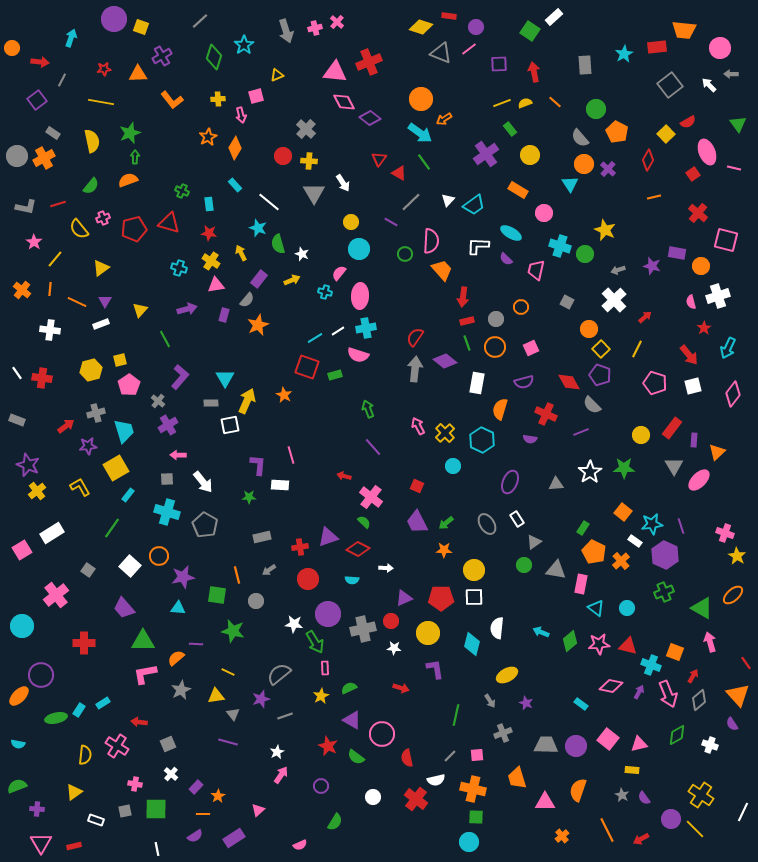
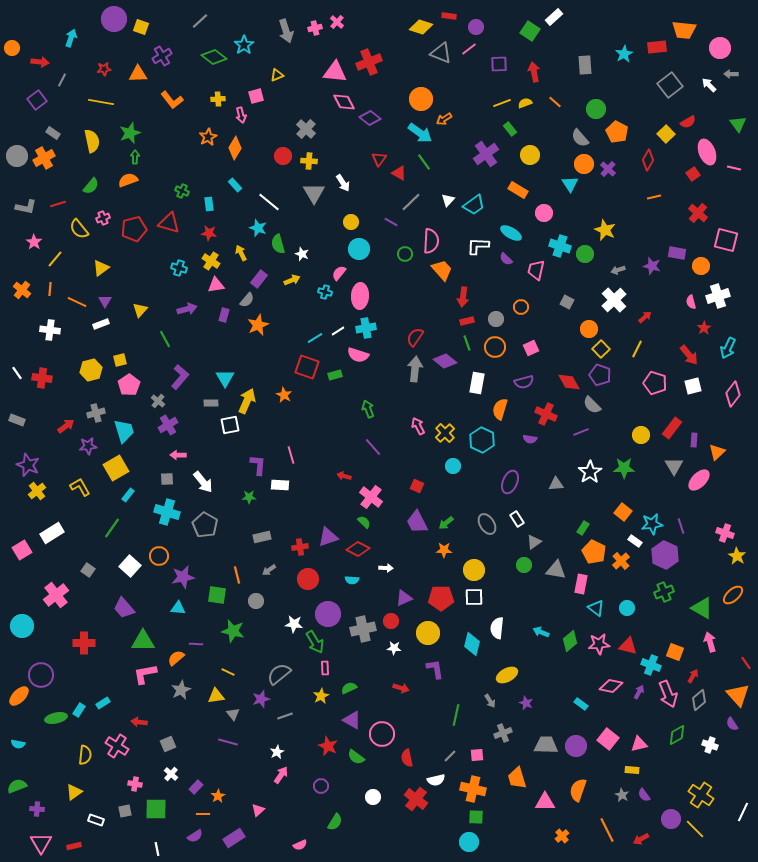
green diamond at (214, 57): rotated 70 degrees counterclockwise
purple semicircle at (644, 798): moved 3 px up
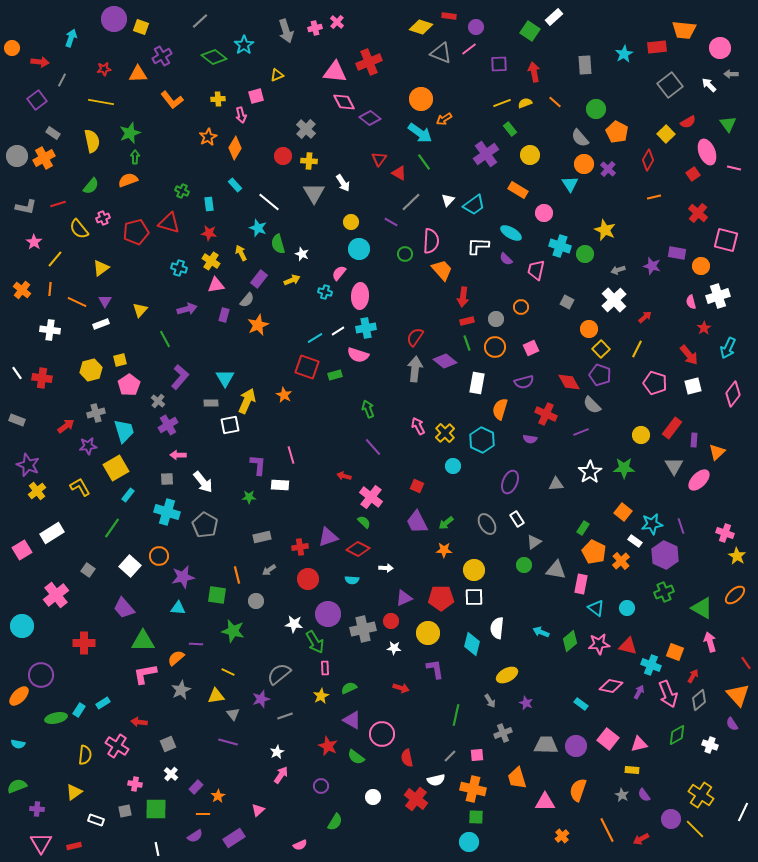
green triangle at (738, 124): moved 10 px left
red pentagon at (134, 229): moved 2 px right, 3 px down
orange ellipse at (733, 595): moved 2 px right
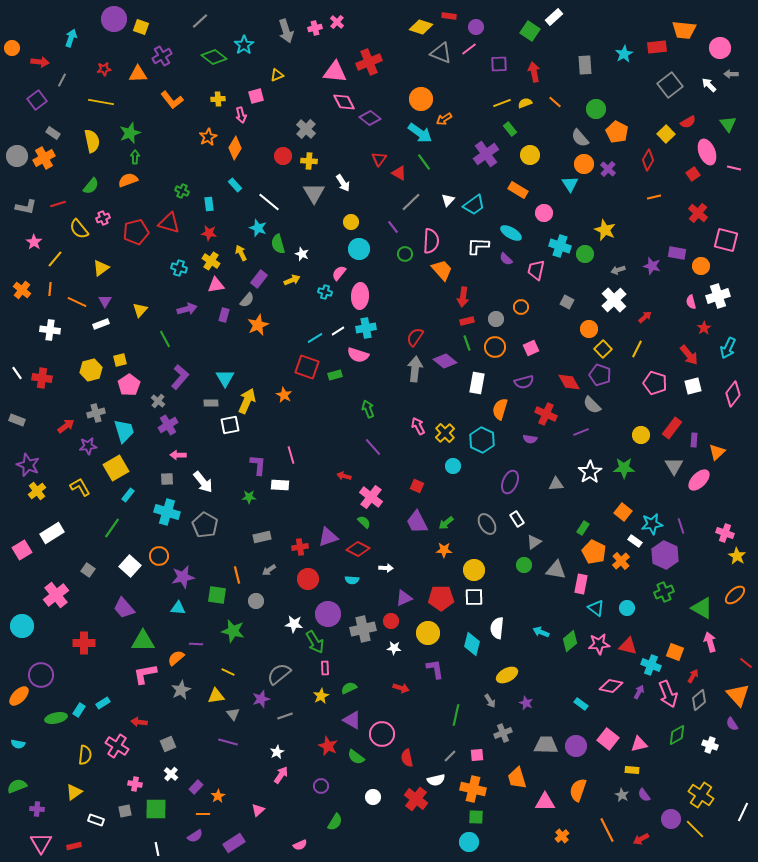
purple line at (391, 222): moved 2 px right, 5 px down; rotated 24 degrees clockwise
yellow square at (601, 349): moved 2 px right
red line at (746, 663): rotated 16 degrees counterclockwise
purple rectangle at (234, 838): moved 5 px down
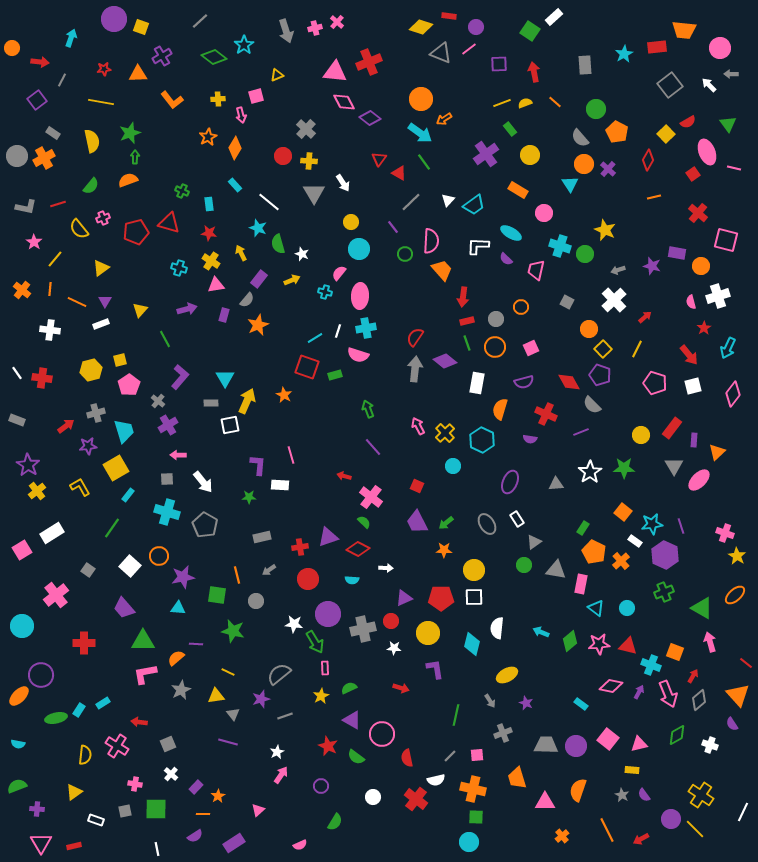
white line at (338, 331): rotated 40 degrees counterclockwise
purple star at (28, 465): rotated 10 degrees clockwise
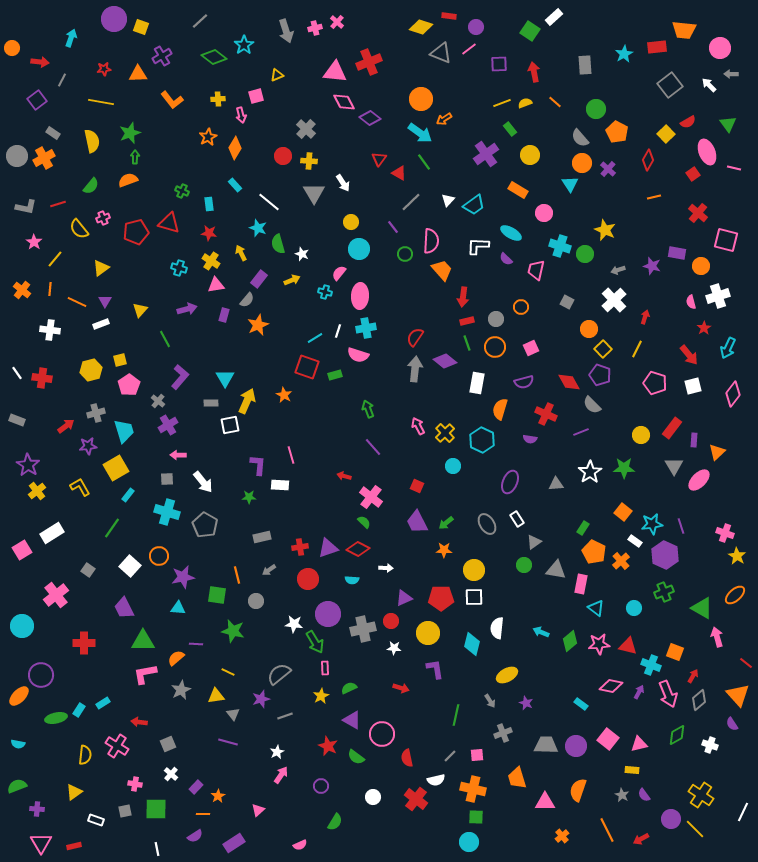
orange circle at (584, 164): moved 2 px left, 1 px up
red arrow at (645, 317): rotated 32 degrees counterclockwise
purple triangle at (328, 537): moved 11 px down
purple trapezoid at (124, 608): rotated 15 degrees clockwise
cyan circle at (627, 608): moved 7 px right
pink arrow at (710, 642): moved 7 px right, 5 px up
